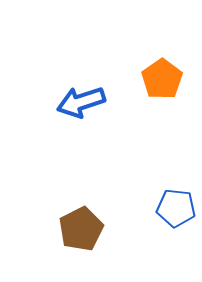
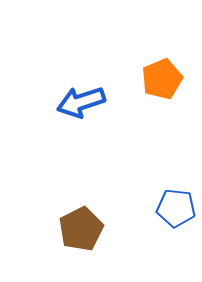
orange pentagon: rotated 12 degrees clockwise
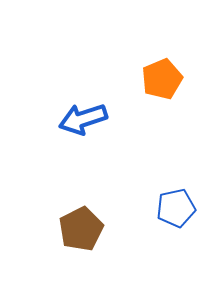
blue arrow: moved 2 px right, 17 px down
blue pentagon: rotated 18 degrees counterclockwise
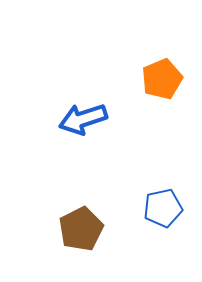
blue pentagon: moved 13 px left
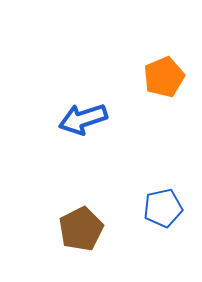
orange pentagon: moved 2 px right, 2 px up
